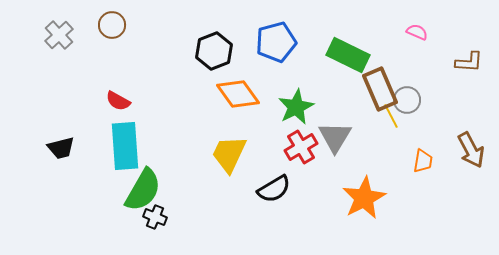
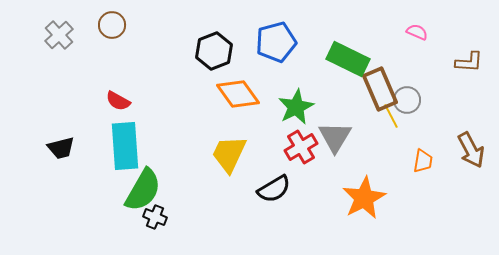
green rectangle: moved 4 px down
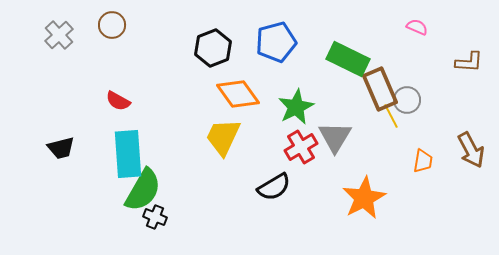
pink semicircle: moved 5 px up
black hexagon: moved 1 px left, 3 px up
cyan rectangle: moved 3 px right, 8 px down
yellow trapezoid: moved 6 px left, 17 px up
black semicircle: moved 2 px up
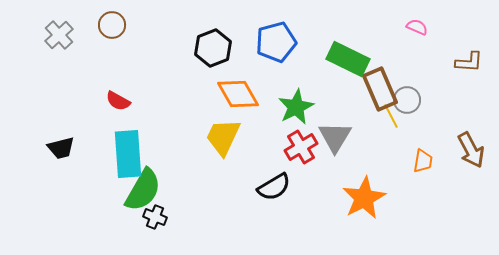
orange diamond: rotated 6 degrees clockwise
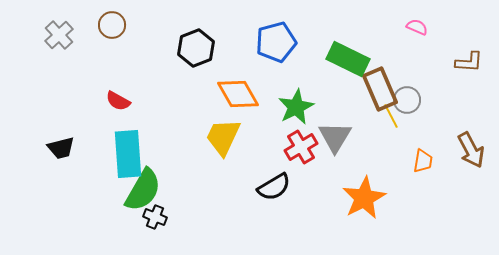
black hexagon: moved 17 px left
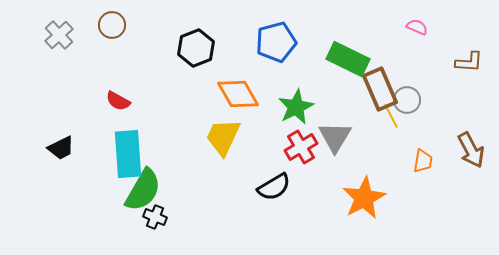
black trapezoid: rotated 12 degrees counterclockwise
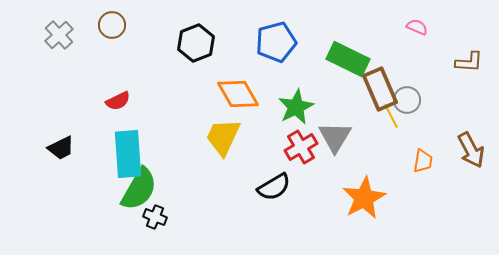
black hexagon: moved 5 px up
red semicircle: rotated 55 degrees counterclockwise
green semicircle: moved 4 px left, 1 px up
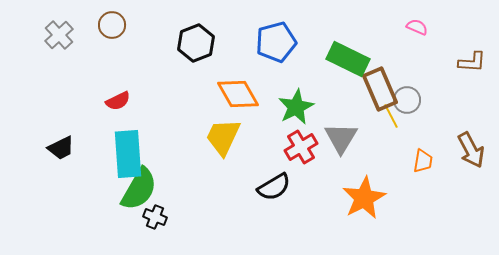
brown L-shape: moved 3 px right
gray triangle: moved 6 px right, 1 px down
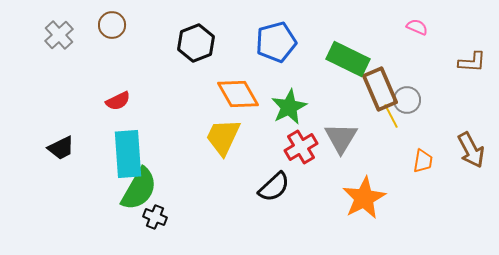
green star: moved 7 px left
black semicircle: rotated 12 degrees counterclockwise
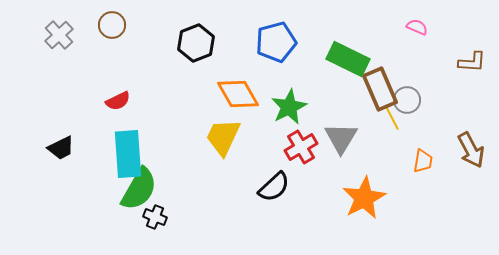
yellow line: moved 1 px right, 2 px down
